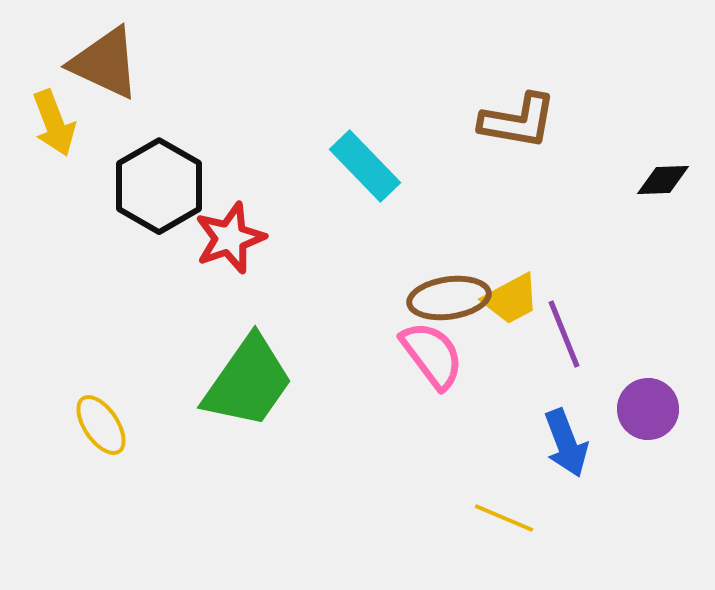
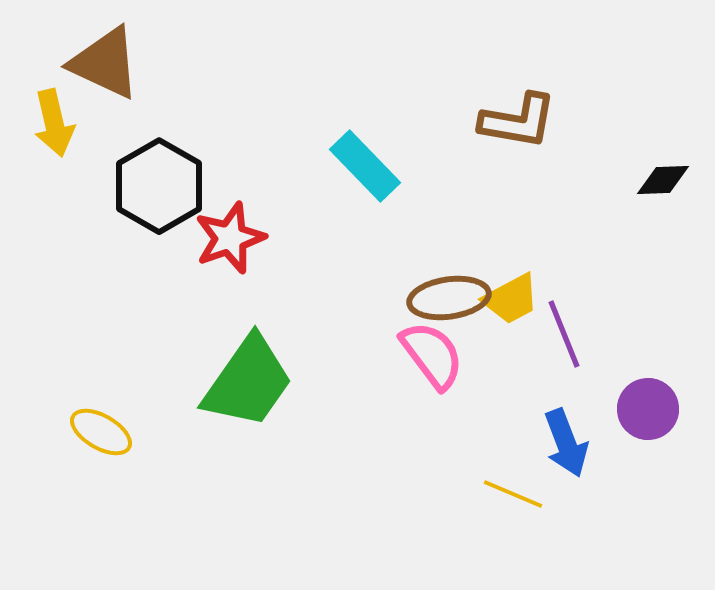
yellow arrow: rotated 8 degrees clockwise
yellow ellipse: moved 7 px down; rotated 26 degrees counterclockwise
yellow line: moved 9 px right, 24 px up
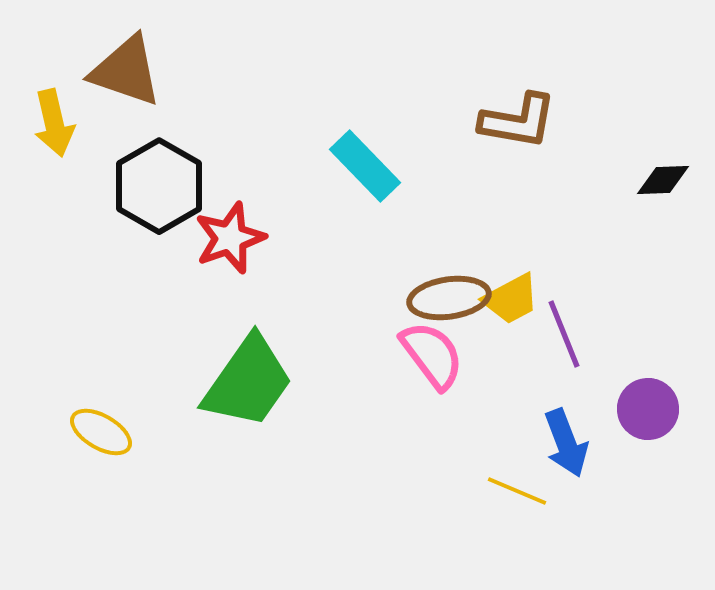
brown triangle: moved 21 px right, 8 px down; rotated 6 degrees counterclockwise
yellow line: moved 4 px right, 3 px up
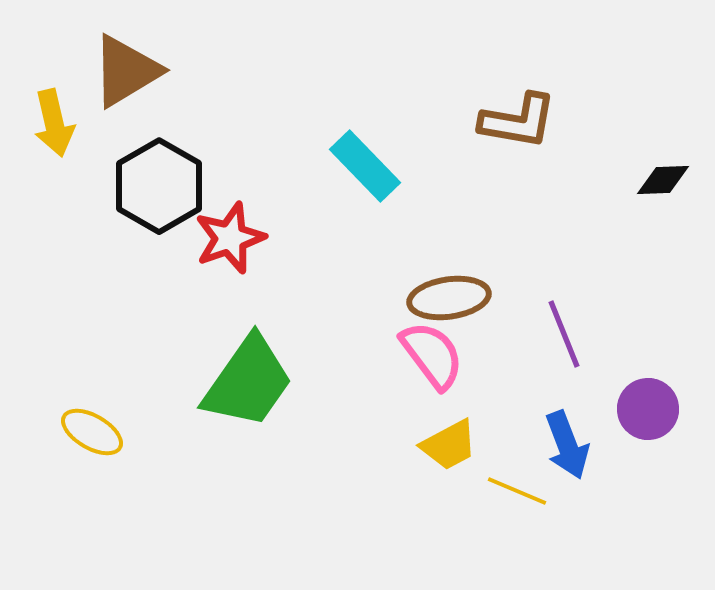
brown triangle: rotated 50 degrees counterclockwise
yellow trapezoid: moved 62 px left, 146 px down
yellow ellipse: moved 9 px left
blue arrow: moved 1 px right, 2 px down
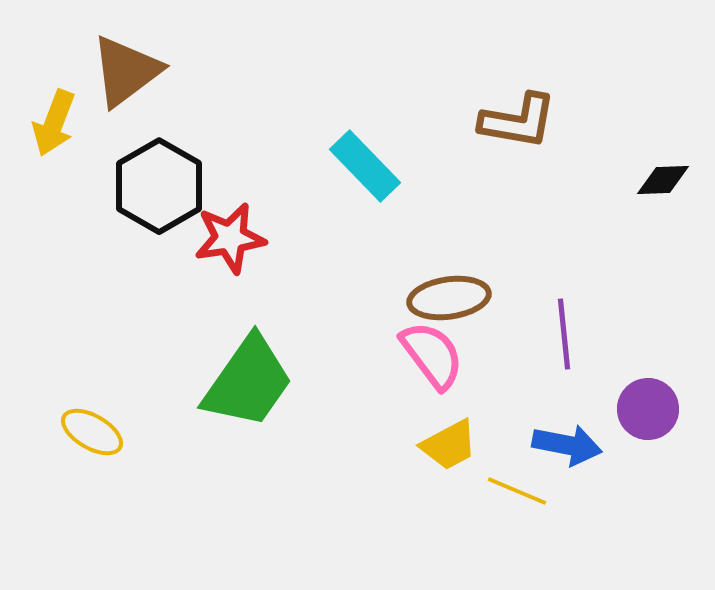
brown triangle: rotated 6 degrees counterclockwise
yellow arrow: rotated 34 degrees clockwise
red star: rotated 10 degrees clockwise
purple line: rotated 16 degrees clockwise
blue arrow: rotated 58 degrees counterclockwise
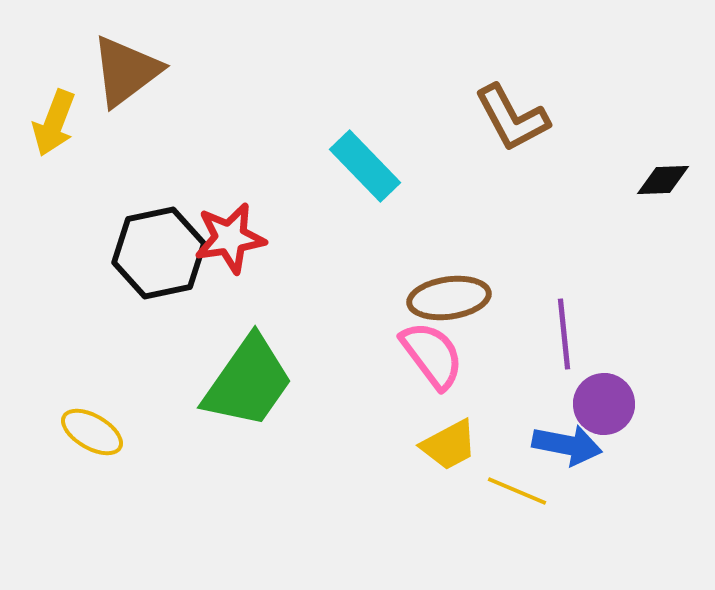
brown L-shape: moved 6 px left, 3 px up; rotated 52 degrees clockwise
black hexagon: moved 67 px down; rotated 18 degrees clockwise
purple circle: moved 44 px left, 5 px up
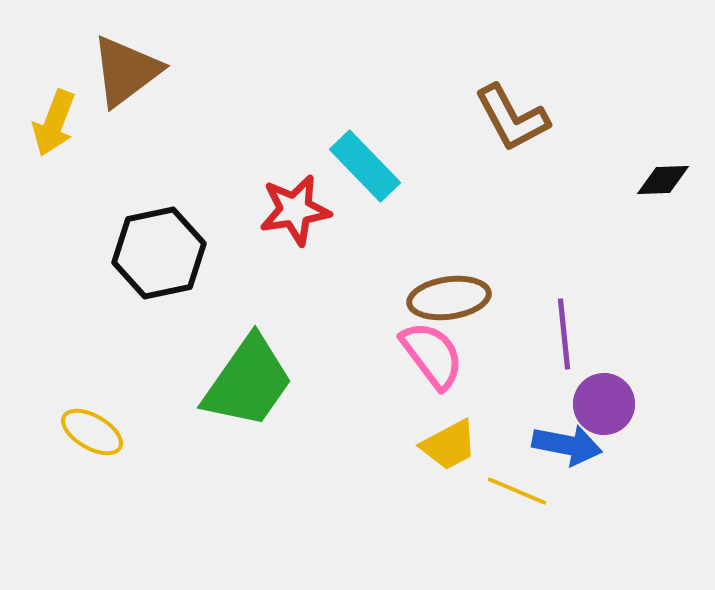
red star: moved 65 px right, 28 px up
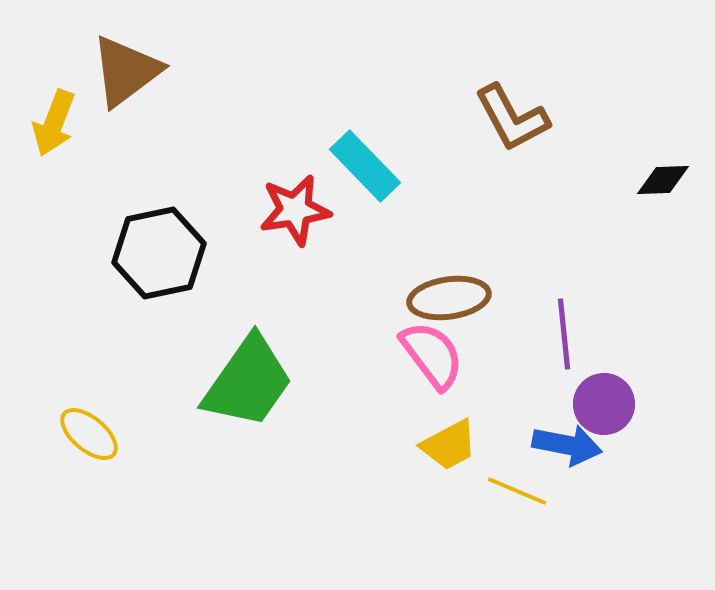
yellow ellipse: moved 3 px left, 2 px down; rotated 10 degrees clockwise
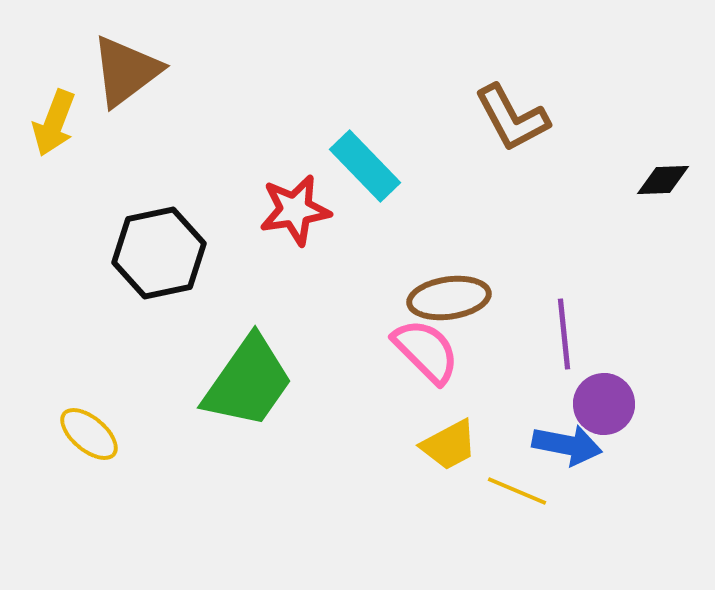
pink semicircle: moved 6 px left, 4 px up; rotated 8 degrees counterclockwise
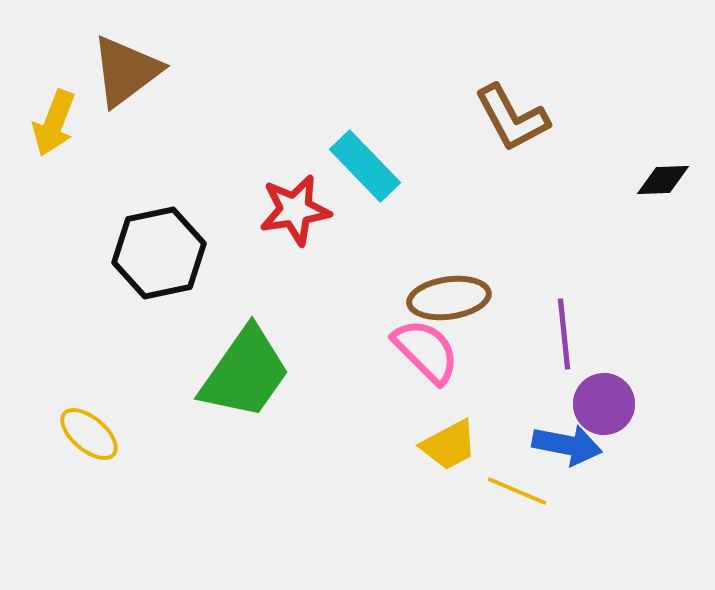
green trapezoid: moved 3 px left, 9 px up
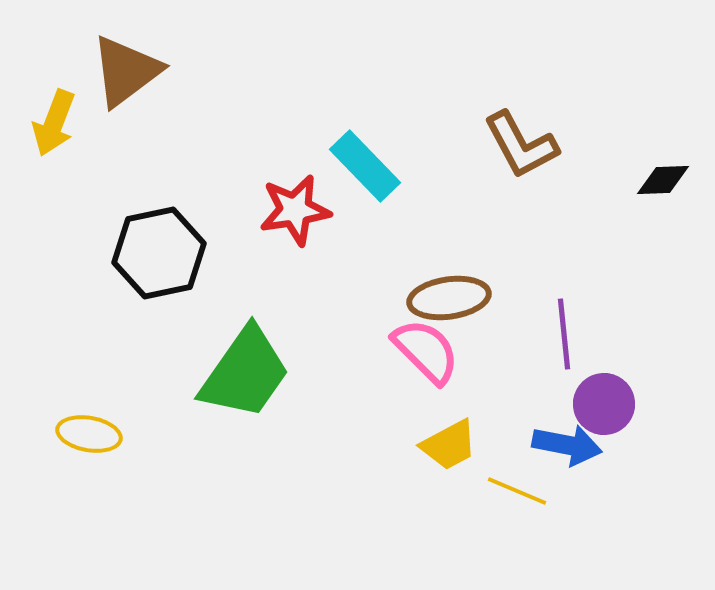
brown L-shape: moved 9 px right, 27 px down
yellow ellipse: rotated 30 degrees counterclockwise
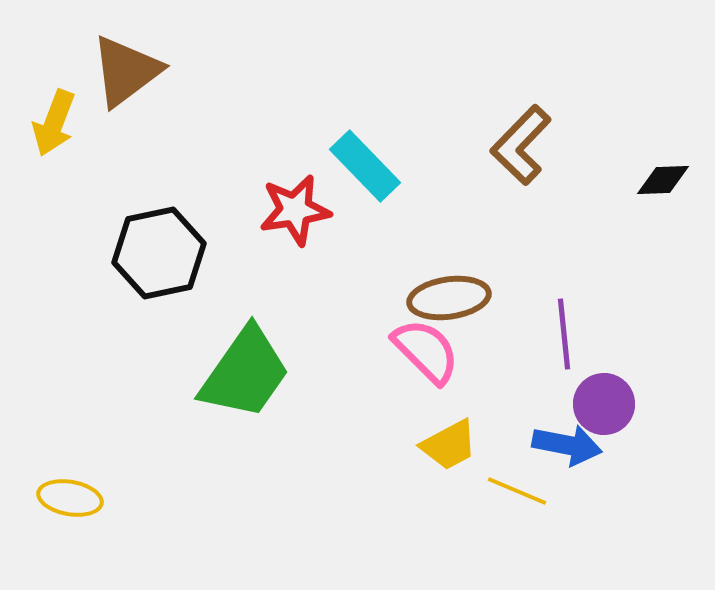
brown L-shape: rotated 72 degrees clockwise
yellow ellipse: moved 19 px left, 64 px down
